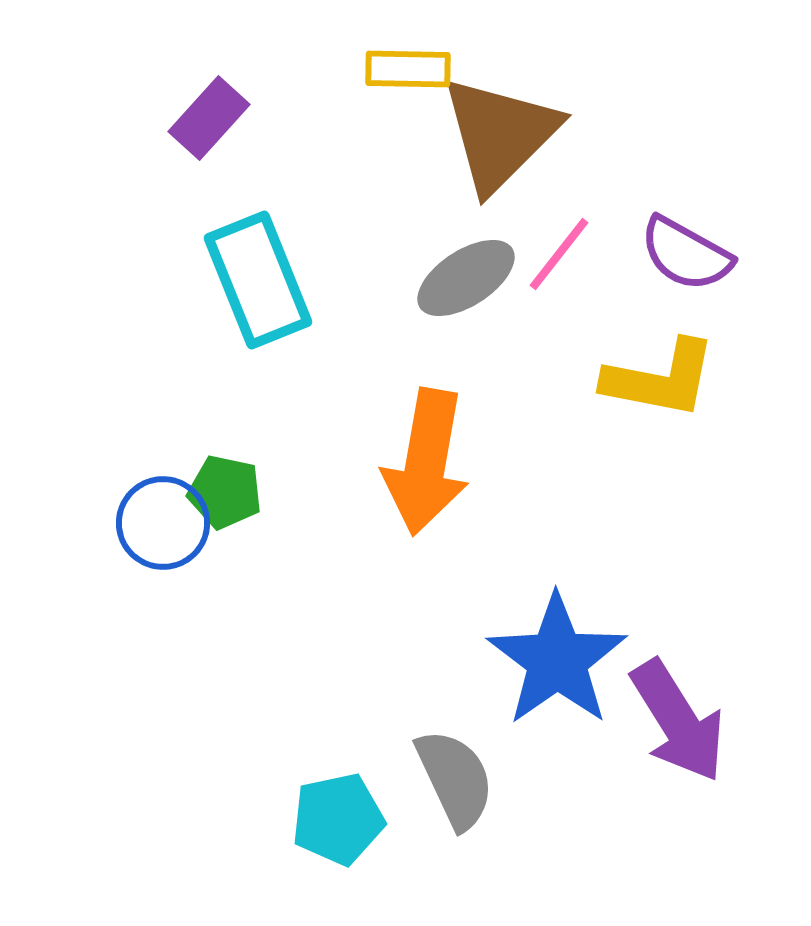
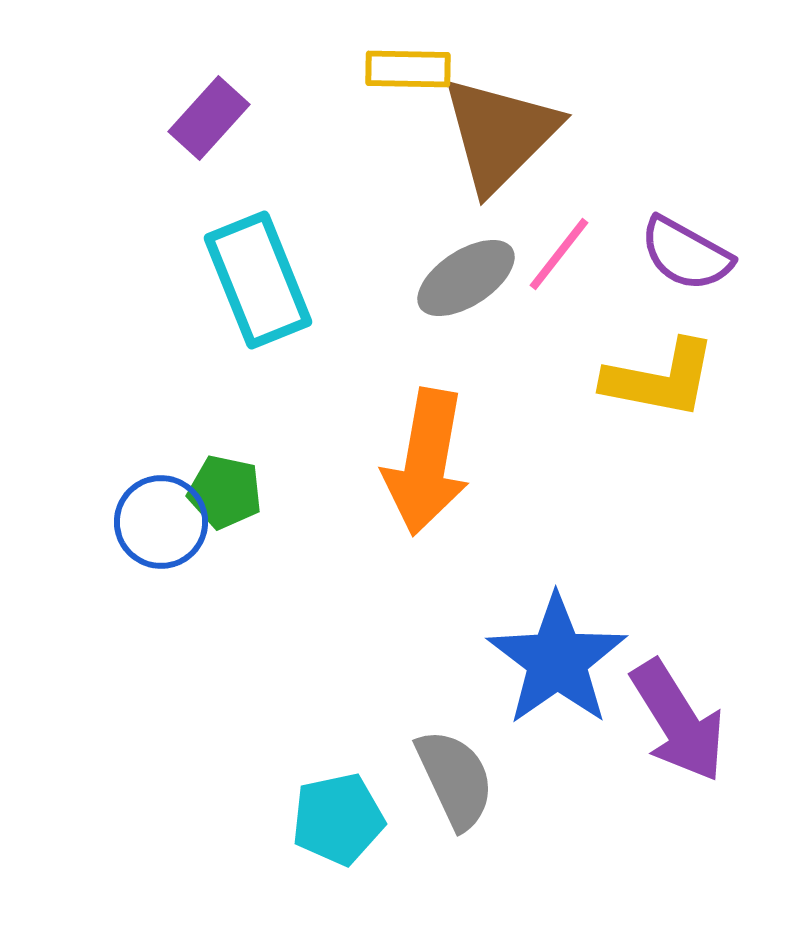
blue circle: moved 2 px left, 1 px up
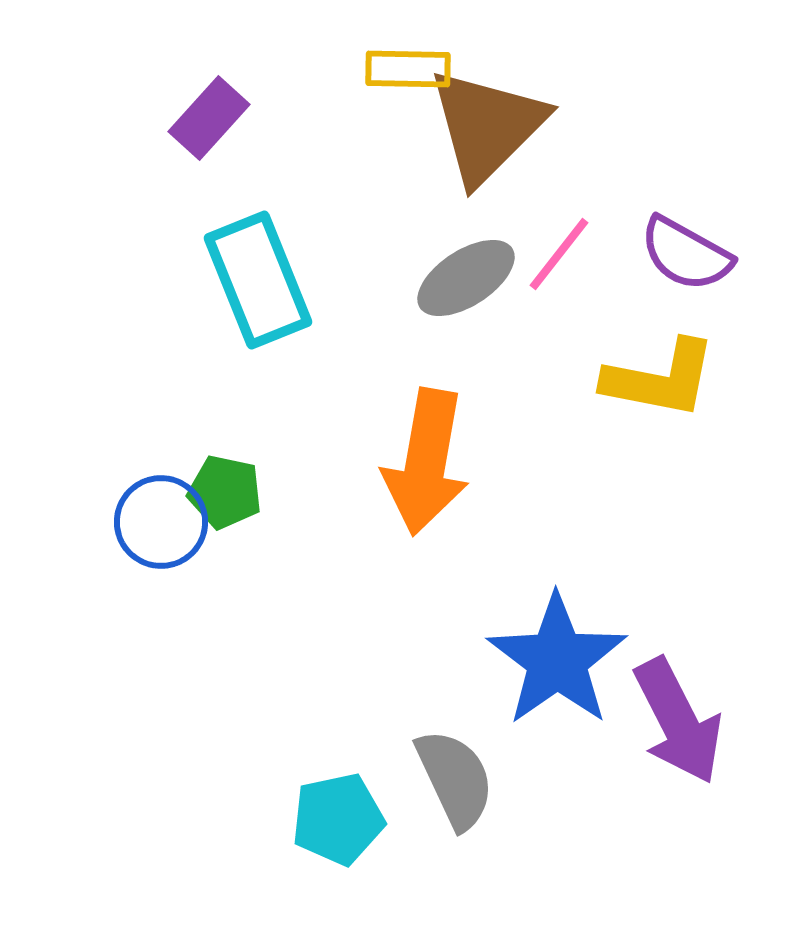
brown triangle: moved 13 px left, 8 px up
purple arrow: rotated 5 degrees clockwise
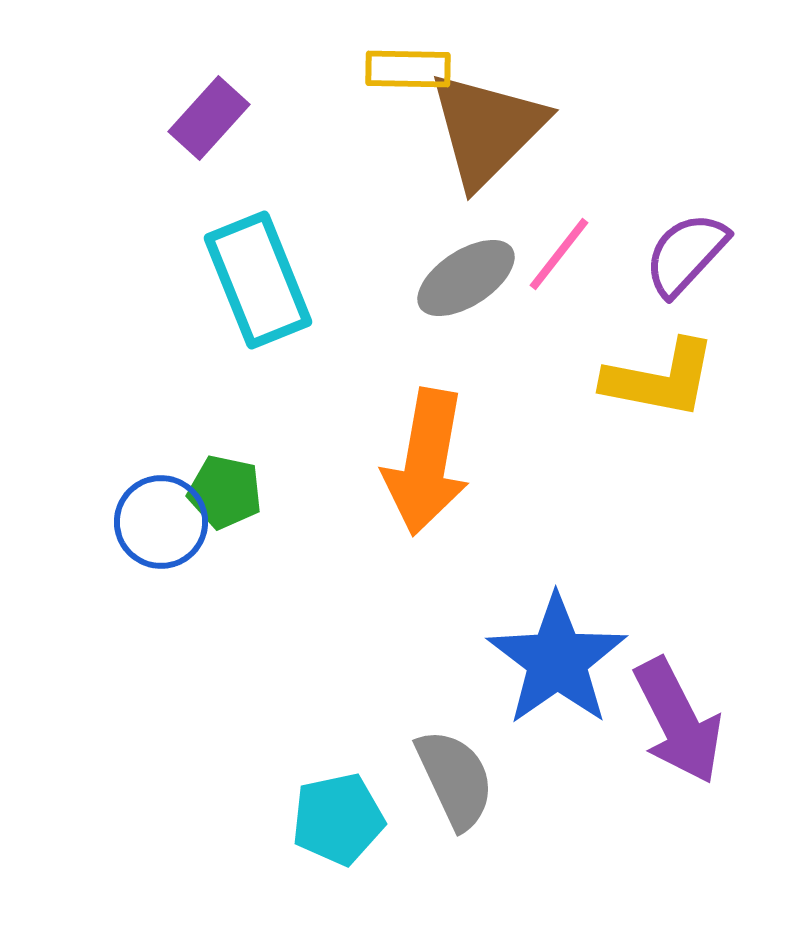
brown triangle: moved 3 px down
purple semicircle: rotated 104 degrees clockwise
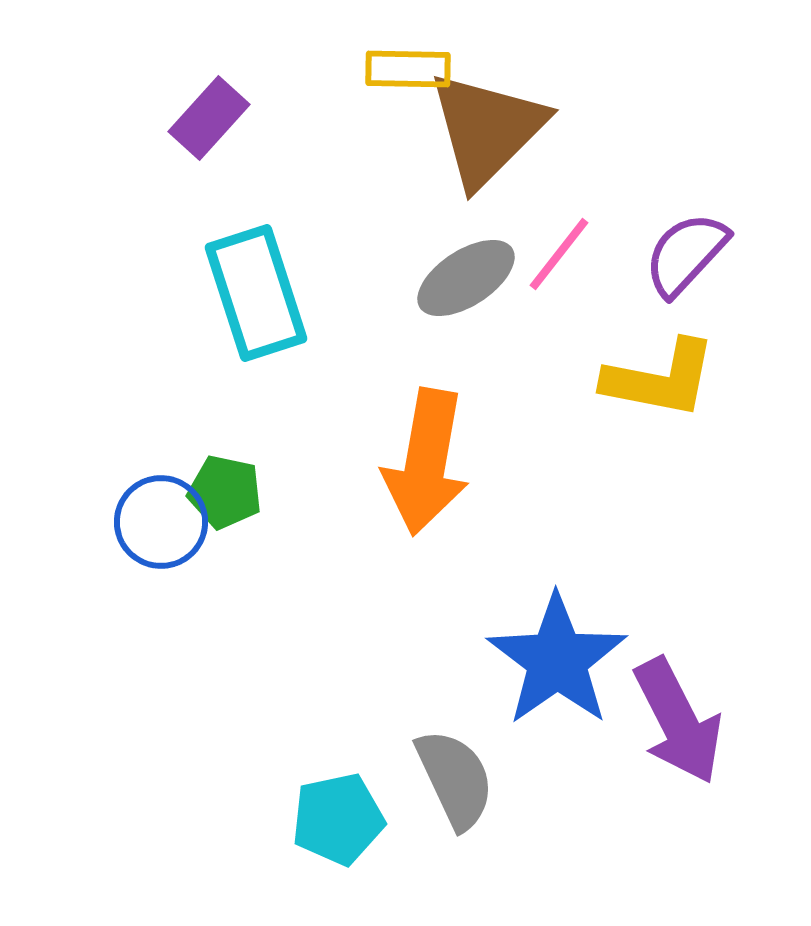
cyan rectangle: moved 2 px left, 13 px down; rotated 4 degrees clockwise
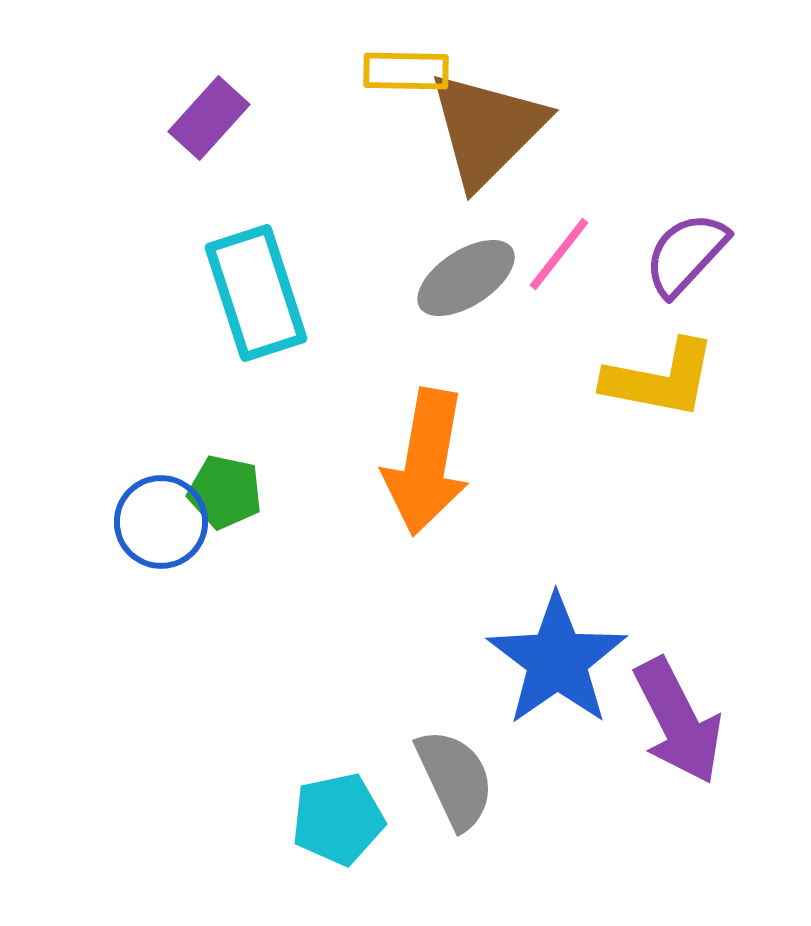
yellow rectangle: moved 2 px left, 2 px down
